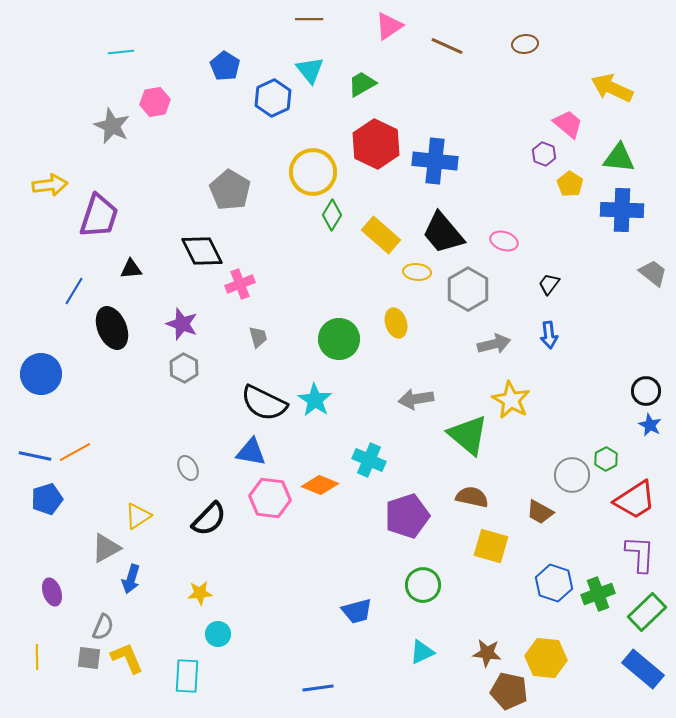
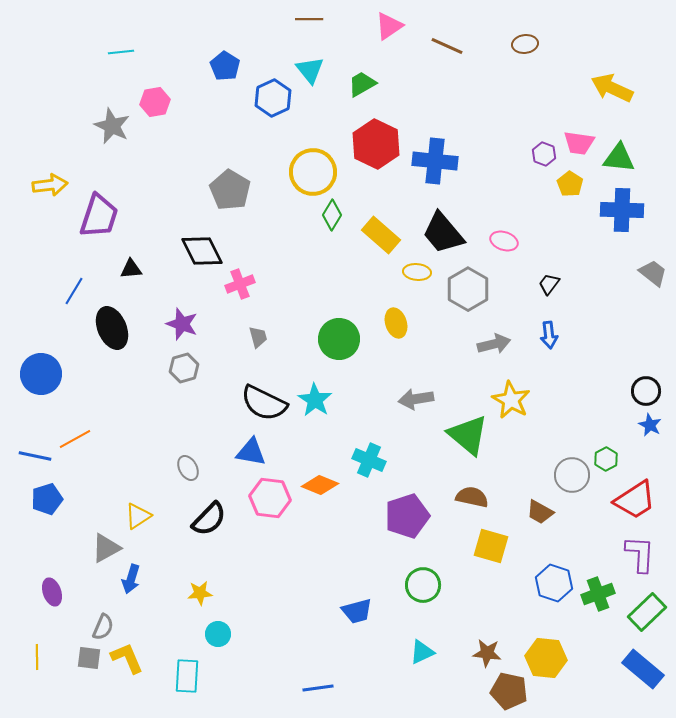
pink trapezoid at (568, 124): moved 11 px right, 19 px down; rotated 148 degrees clockwise
gray hexagon at (184, 368): rotated 16 degrees clockwise
orange line at (75, 452): moved 13 px up
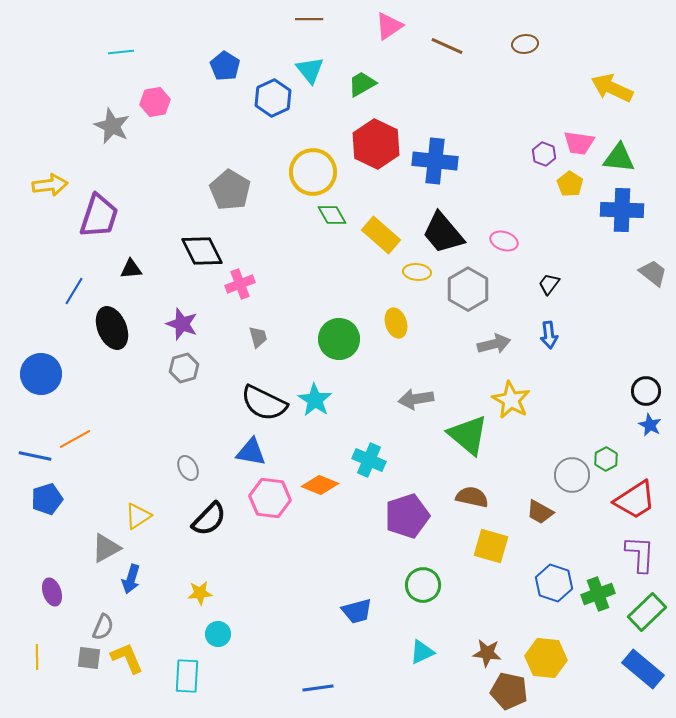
green diamond at (332, 215): rotated 60 degrees counterclockwise
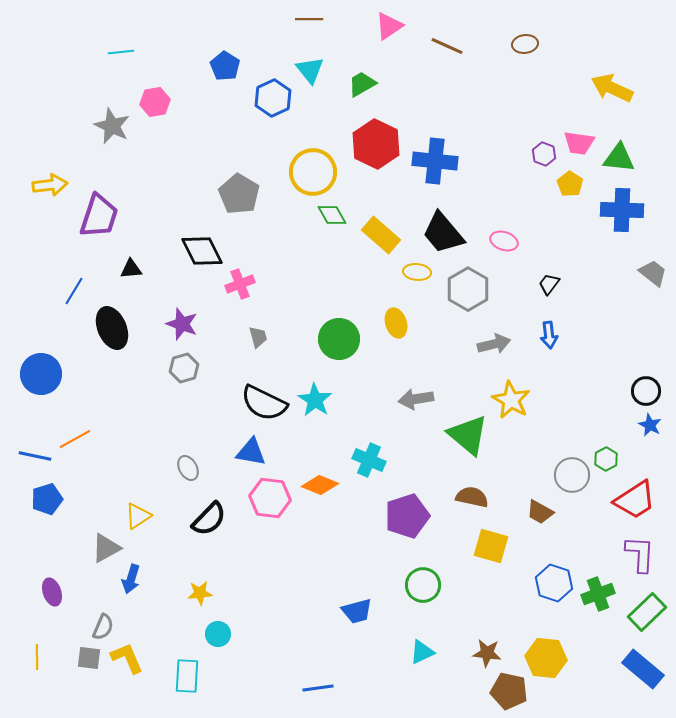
gray pentagon at (230, 190): moved 9 px right, 4 px down
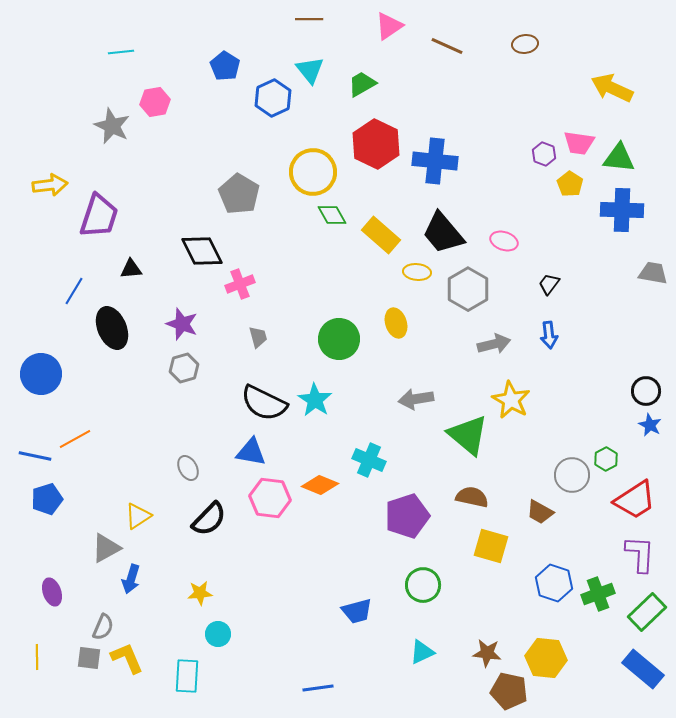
gray trapezoid at (653, 273): rotated 28 degrees counterclockwise
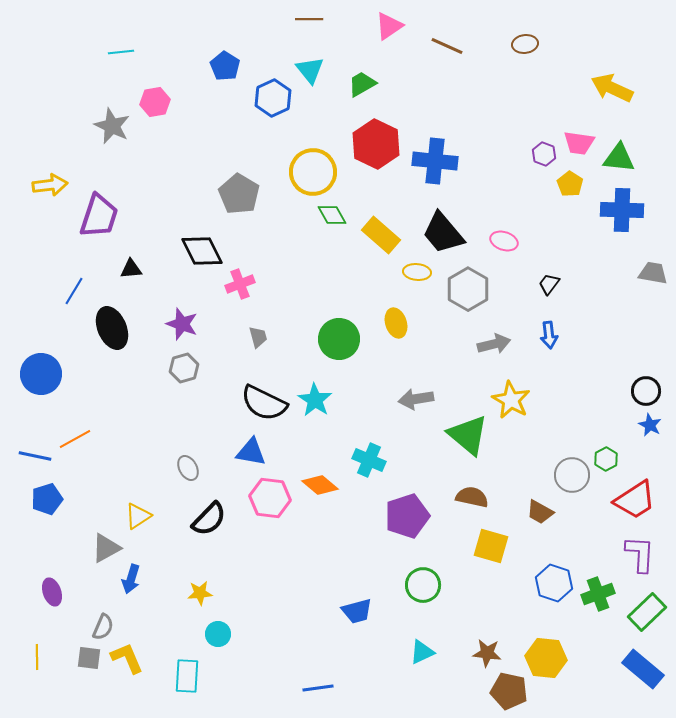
orange diamond at (320, 485): rotated 18 degrees clockwise
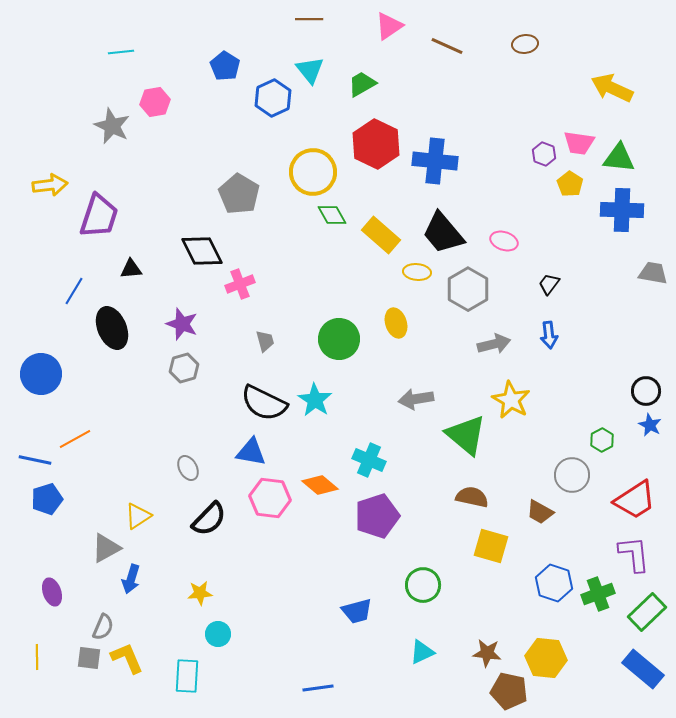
gray trapezoid at (258, 337): moved 7 px right, 4 px down
green triangle at (468, 435): moved 2 px left
blue line at (35, 456): moved 4 px down
green hexagon at (606, 459): moved 4 px left, 19 px up
purple pentagon at (407, 516): moved 30 px left
purple L-shape at (640, 554): moved 6 px left; rotated 9 degrees counterclockwise
